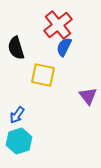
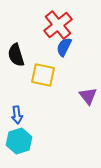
black semicircle: moved 7 px down
blue arrow: rotated 42 degrees counterclockwise
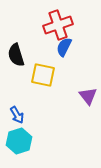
red cross: rotated 20 degrees clockwise
blue arrow: rotated 24 degrees counterclockwise
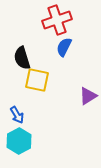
red cross: moved 1 px left, 5 px up
black semicircle: moved 6 px right, 3 px down
yellow square: moved 6 px left, 5 px down
purple triangle: rotated 36 degrees clockwise
cyan hexagon: rotated 10 degrees counterclockwise
